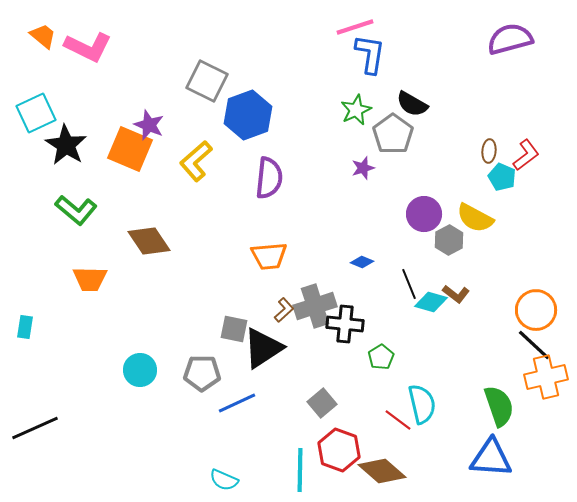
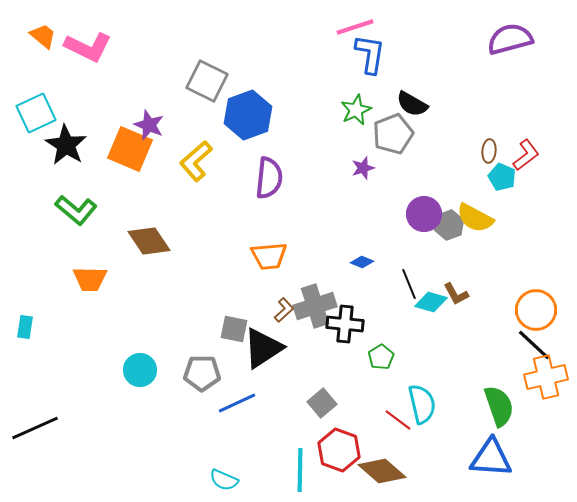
gray pentagon at (393, 134): rotated 15 degrees clockwise
gray hexagon at (449, 240): moved 15 px up; rotated 8 degrees clockwise
brown L-shape at (456, 294): rotated 24 degrees clockwise
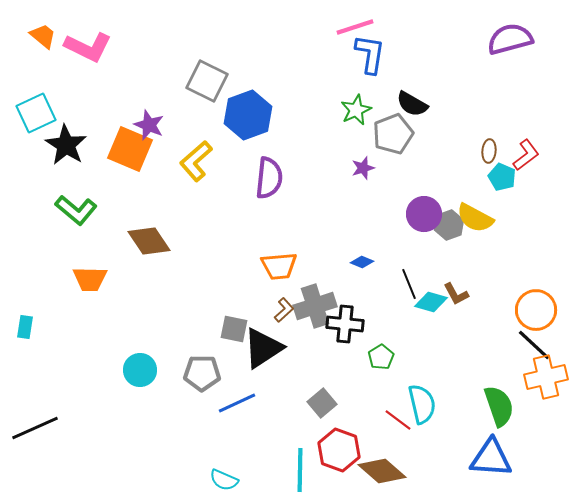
orange trapezoid at (269, 256): moved 10 px right, 10 px down
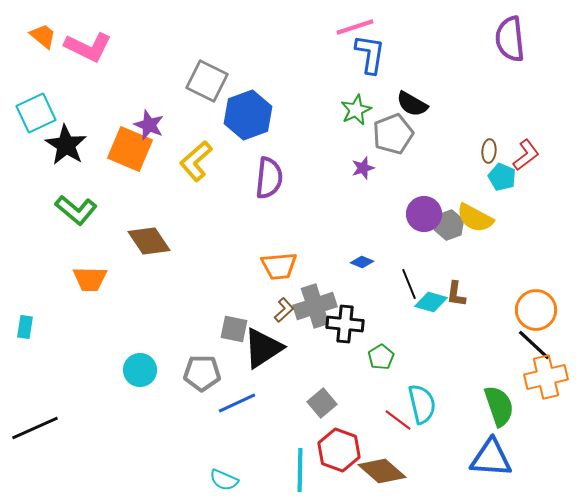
purple semicircle at (510, 39): rotated 81 degrees counterclockwise
brown L-shape at (456, 294): rotated 36 degrees clockwise
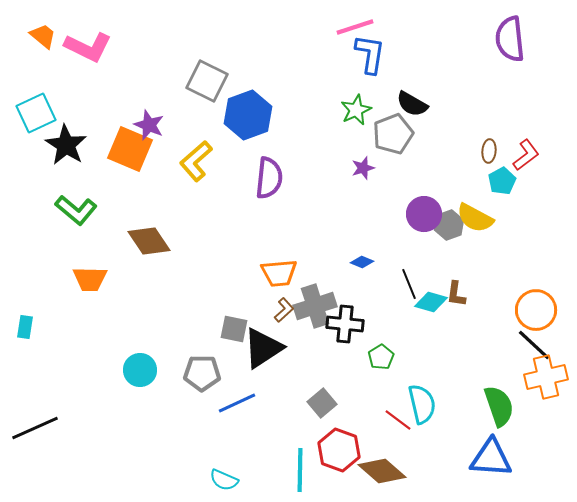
cyan pentagon at (502, 177): moved 4 px down; rotated 20 degrees clockwise
orange trapezoid at (279, 266): moved 7 px down
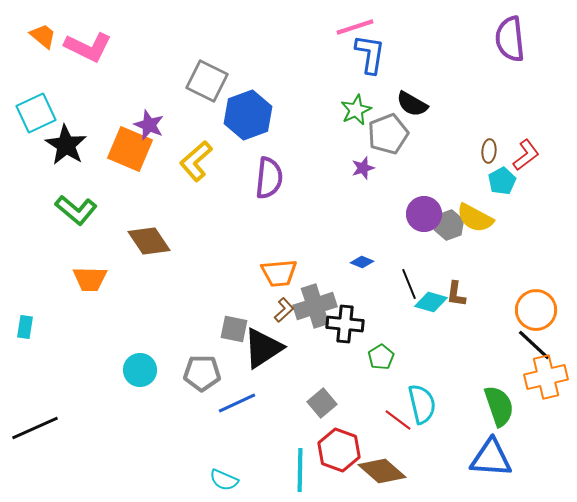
gray pentagon at (393, 134): moved 5 px left
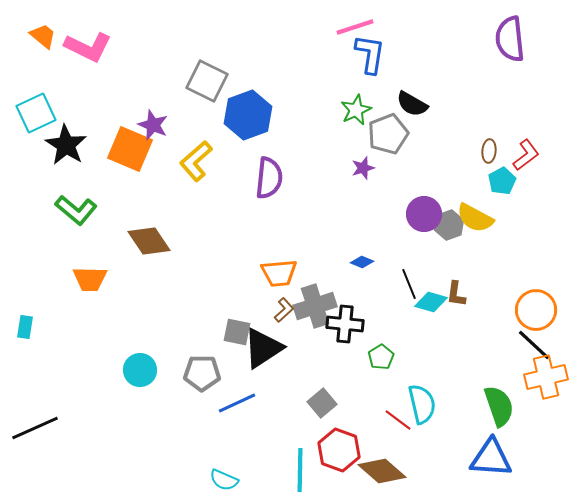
purple star at (149, 125): moved 4 px right
gray square at (234, 329): moved 3 px right, 3 px down
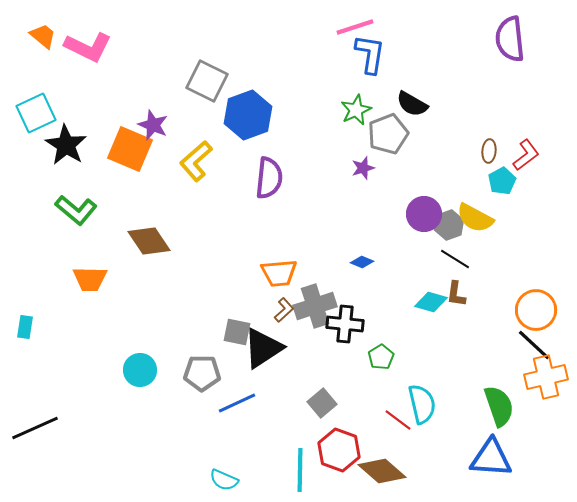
black line at (409, 284): moved 46 px right, 25 px up; rotated 36 degrees counterclockwise
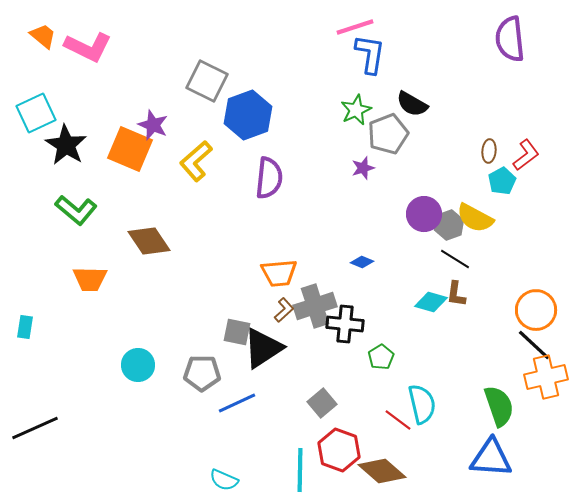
cyan circle at (140, 370): moved 2 px left, 5 px up
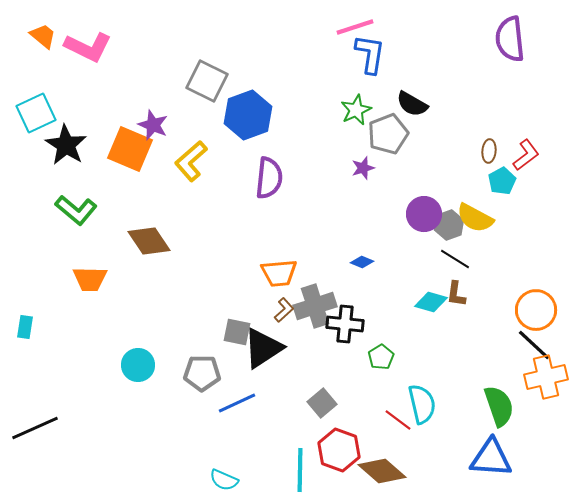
yellow L-shape at (196, 161): moved 5 px left
